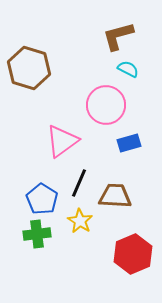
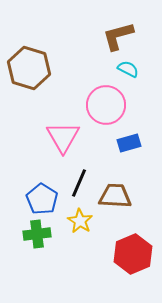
pink triangle: moved 1 px right, 4 px up; rotated 24 degrees counterclockwise
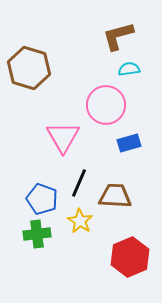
cyan semicircle: moved 1 px right; rotated 35 degrees counterclockwise
blue pentagon: rotated 12 degrees counterclockwise
red hexagon: moved 3 px left, 3 px down
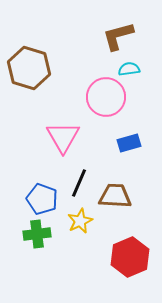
pink circle: moved 8 px up
yellow star: rotated 15 degrees clockwise
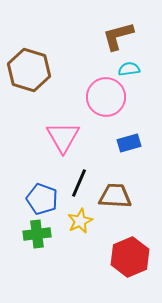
brown hexagon: moved 2 px down
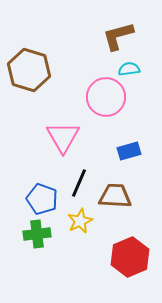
blue rectangle: moved 8 px down
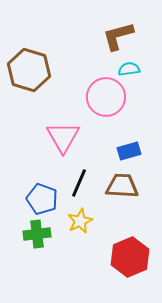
brown trapezoid: moved 7 px right, 10 px up
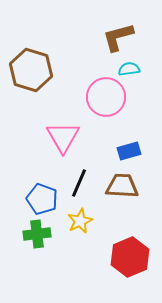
brown L-shape: moved 1 px down
brown hexagon: moved 2 px right
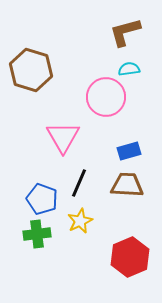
brown L-shape: moved 7 px right, 5 px up
brown trapezoid: moved 5 px right, 1 px up
